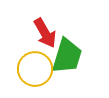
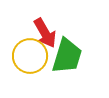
yellow circle: moved 5 px left, 13 px up
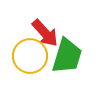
red arrow: rotated 12 degrees counterclockwise
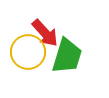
yellow circle: moved 2 px left, 4 px up
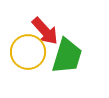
red arrow: moved 2 px up
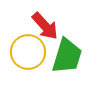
red arrow: moved 5 px up
